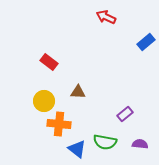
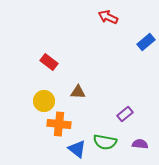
red arrow: moved 2 px right
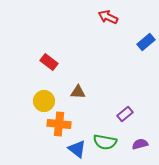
purple semicircle: rotated 21 degrees counterclockwise
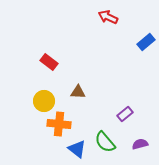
green semicircle: rotated 40 degrees clockwise
